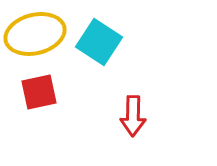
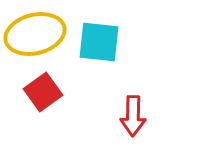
cyan square: rotated 27 degrees counterclockwise
red square: moved 4 px right; rotated 24 degrees counterclockwise
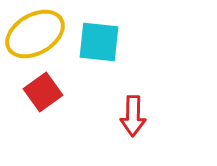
yellow ellipse: rotated 16 degrees counterclockwise
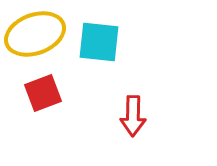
yellow ellipse: rotated 10 degrees clockwise
red square: moved 1 px down; rotated 15 degrees clockwise
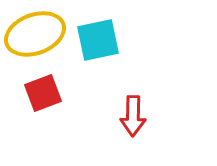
cyan square: moved 1 px left, 2 px up; rotated 18 degrees counterclockwise
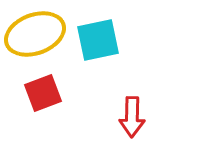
red arrow: moved 1 px left, 1 px down
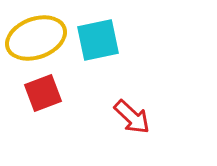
yellow ellipse: moved 1 px right, 4 px down
red arrow: rotated 48 degrees counterclockwise
